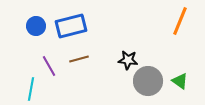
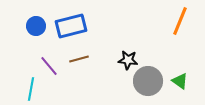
purple line: rotated 10 degrees counterclockwise
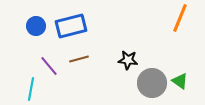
orange line: moved 3 px up
gray circle: moved 4 px right, 2 px down
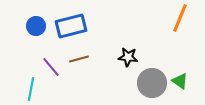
black star: moved 3 px up
purple line: moved 2 px right, 1 px down
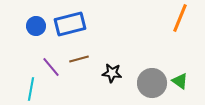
blue rectangle: moved 1 px left, 2 px up
black star: moved 16 px left, 16 px down
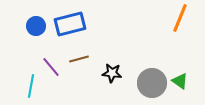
cyan line: moved 3 px up
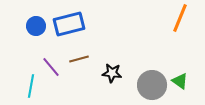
blue rectangle: moved 1 px left
gray circle: moved 2 px down
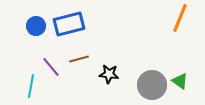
black star: moved 3 px left, 1 px down
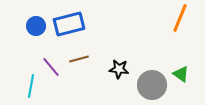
black star: moved 10 px right, 5 px up
green triangle: moved 1 px right, 7 px up
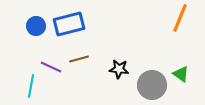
purple line: rotated 25 degrees counterclockwise
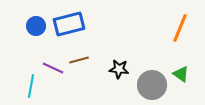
orange line: moved 10 px down
brown line: moved 1 px down
purple line: moved 2 px right, 1 px down
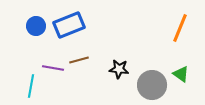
blue rectangle: moved 1 px down; rotated 8 degrees counterclockwise
purple line: rotated 15 degrees counterclockwise
